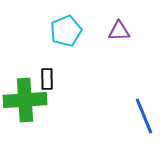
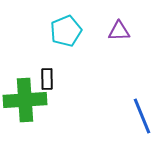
blue line: moved 2 px left
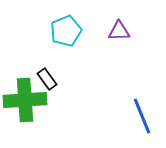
black rectangle: rotated 35 degrees counterclockwise
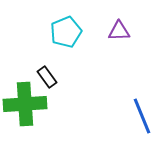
cyan pentagon: moved 1 px down
black rectangle: moved 2 px up
green cross: moved 4 px down
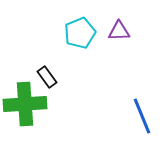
cyan pentagon: moved 14 px right, 1 px down
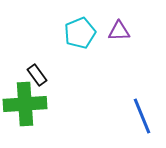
black rectangle: moved 10 px left, 2 px up
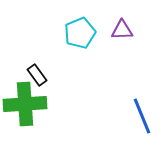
purple triangle: moved 3 px right, 1 px up
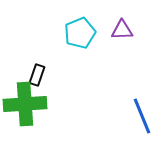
black rectangle: rotated 55 degrees clockwise
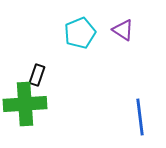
purple triangle: moved 1 px right; rotated 35 degrees clockwise
blue line: moved 2 px left, 1 px down; rotated 15 degrees clockwise
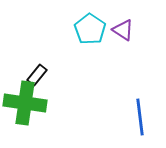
cyan pentagon: moved 10 px right, 4 px up; rotated 16 degrees counterclockwise
black rectangle: rotated 20 degrees clockwise
green cross: moved 1 px up; rotated 12 degrees clockwise
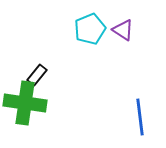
cyan pentagon: rotated 16 degrees clockwise
